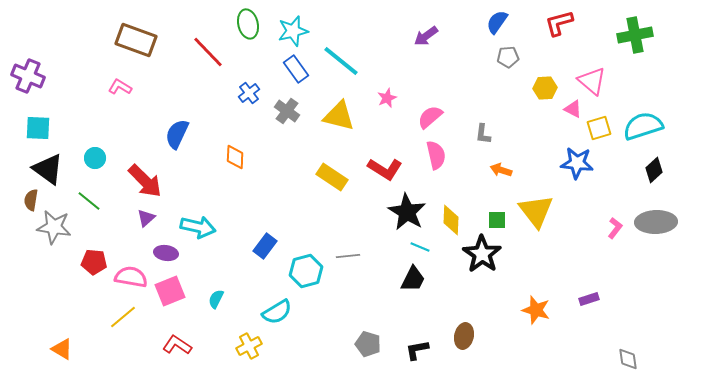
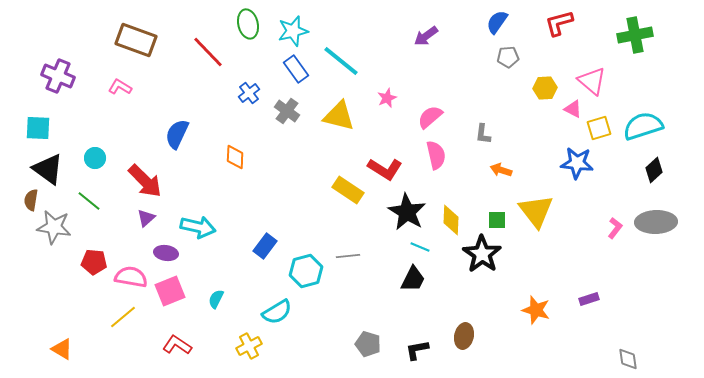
purple cross at (28, 76): moved 30 px right
yellow rectangle at (332, 177): moved 16 px right, 13 px down
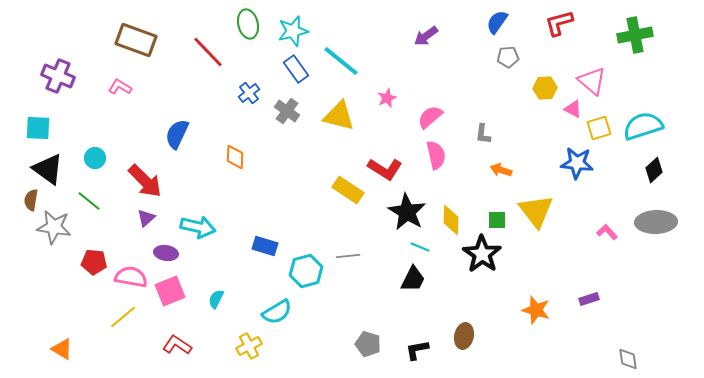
pink L-shape at (615, 228): moved 8 px left, 4 px down; rotated 80 degrees counterclockwise
blue rectangle at (265, 246): rotated 70 degrees clockwise
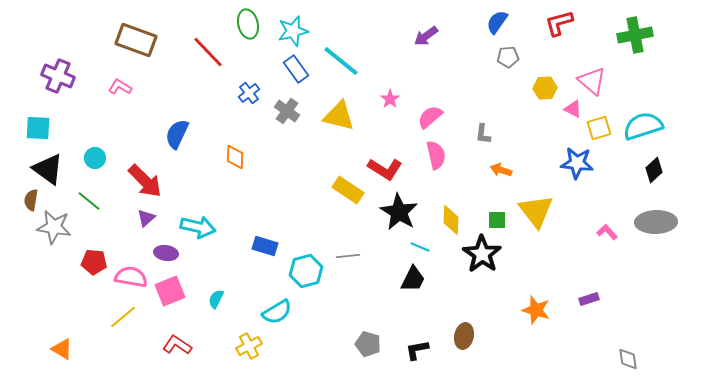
pink star at (387, 98): moved 3 px right, 1 px down; rotated 12 degrees counterclockwise
black star at (407, 212): moved 8 px left
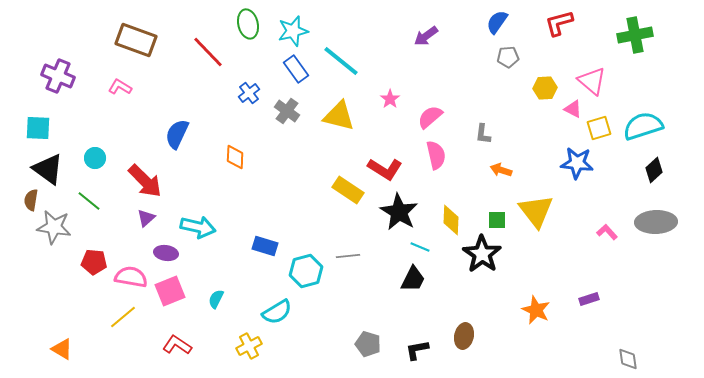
orange star at (536, 310): rotated 8 degrees clockwise
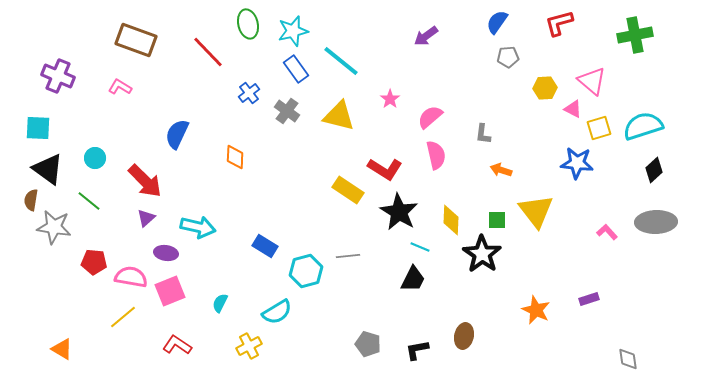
blue rectangle at (265, 246): rotated 15 degrees clockwise
cyan semicircle at (216, 299): moved 4 px right, 4 px down
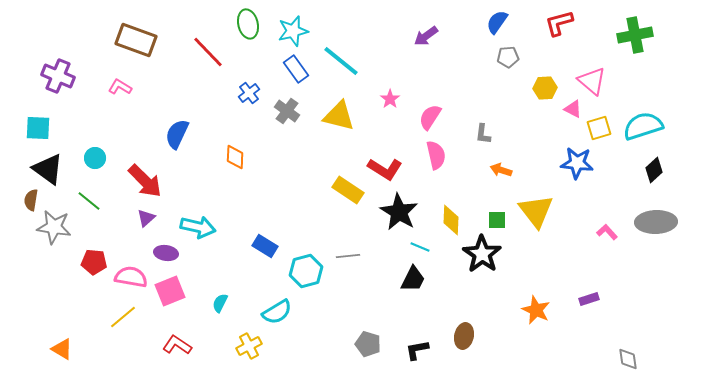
pink semicircle at (430, 117): rotated 16 degrees counterclockwise
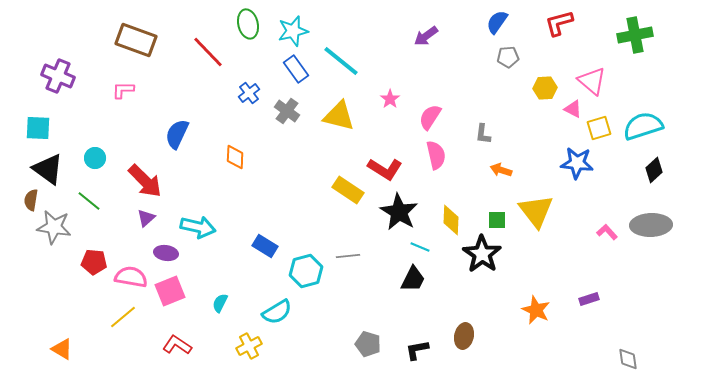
pink L-shape at (120, 87): moved 3 px right, 3 px down; rotated 30 degrees counterclockwise
gray ellipse at (656, 222): moved 5 px left, 3 px down
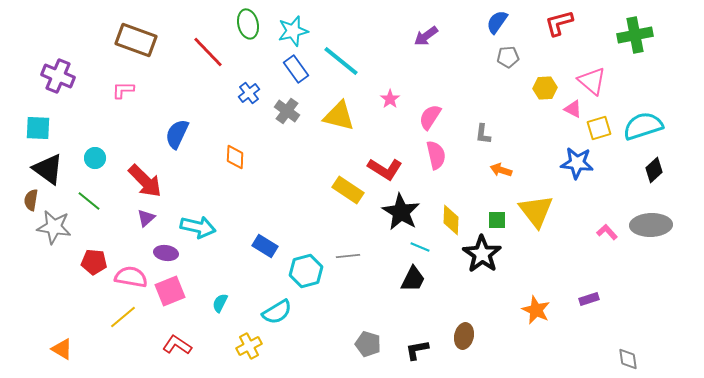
black star at (399, 212): moved 2 px right
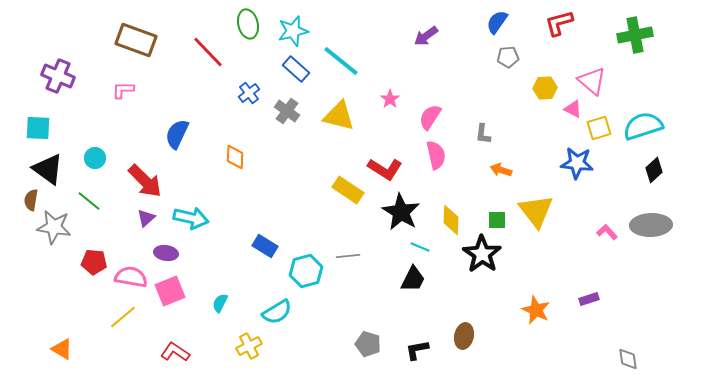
blue rectangle at (296, 69): rotated 12 degrees counterclockwise
cyan arrow at (198, 227): moved 7 px left, 9 px up
red L-shape at (177, 345): moved 2 px left, 7 px down
